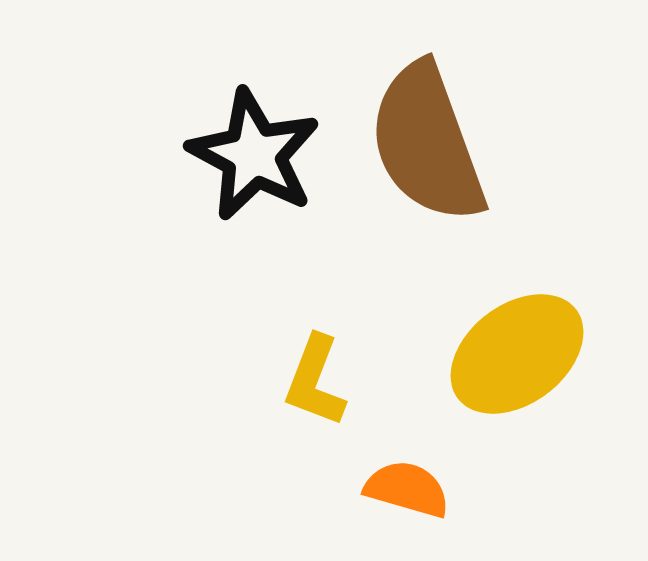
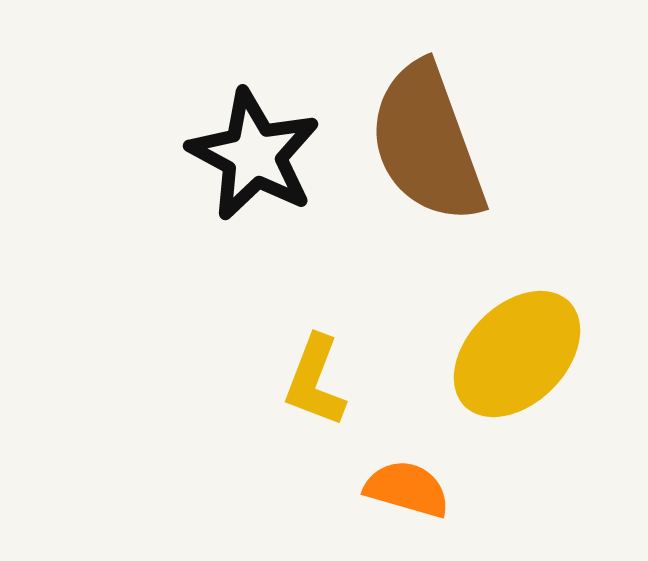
yellow ellipse: rotated 8 degrees counterclockwise
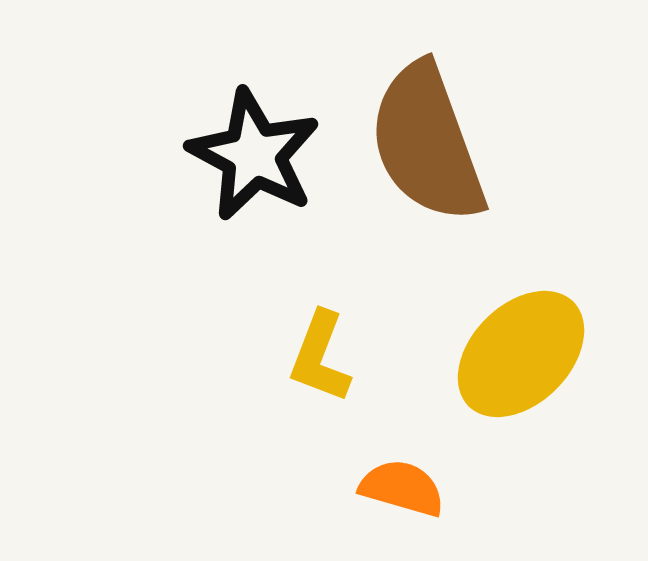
yellow ellipse: moved 4 px right
yellow L-shape: moved 5 px right, 24 px up
orange semicircle: moved 5 px left, 1 px up
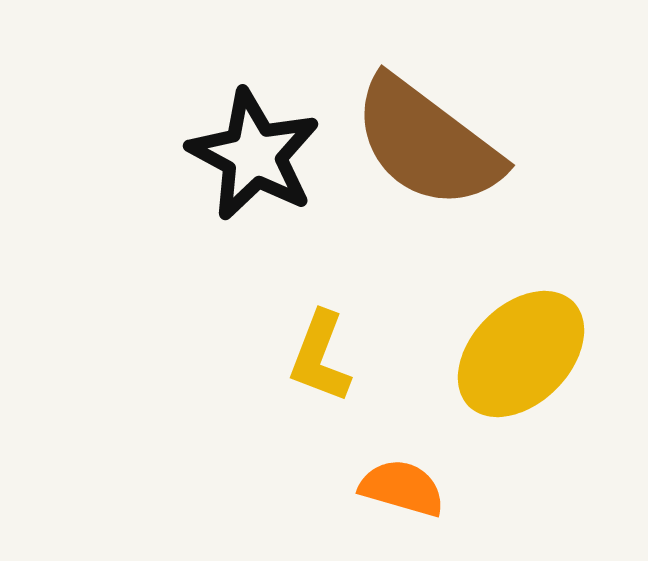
brown semicircle: rotated 33 degrees counterclockwise
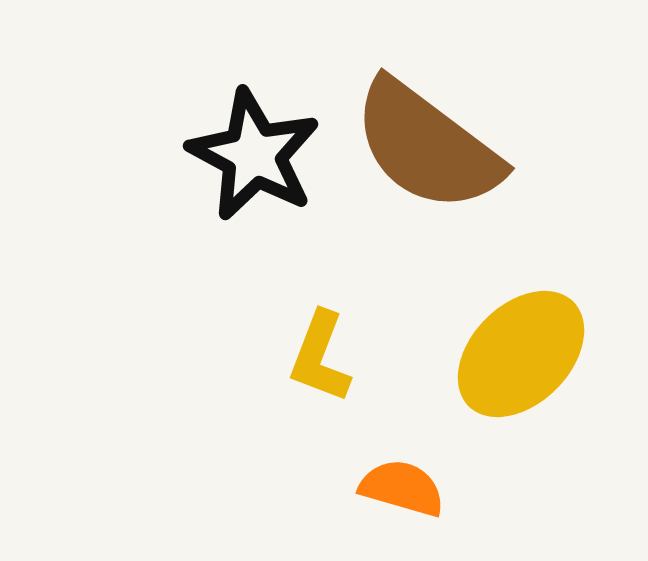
brown semicircle: moved 3 px down
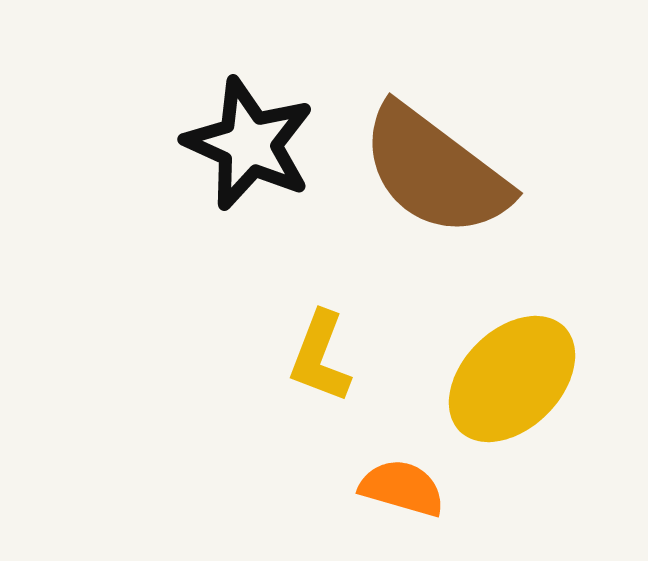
brown semicircle: moved 8 px right, 25 px down
black star: moved 5 px left, 11 px up; rotated 4 degrees counterclockwise
yellow ellipse: moved 9 px left, 25 px down
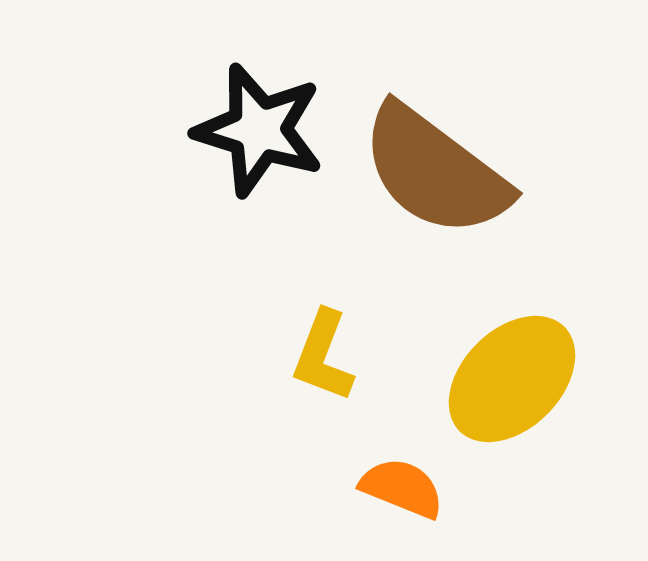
black star: moved 10 px right, 14 px up; rotated 7 degrees counterclockwise
yellow L-shape: moved 3 px right, 1 px up
orange semicircle: rotated 6 degrees clockwise
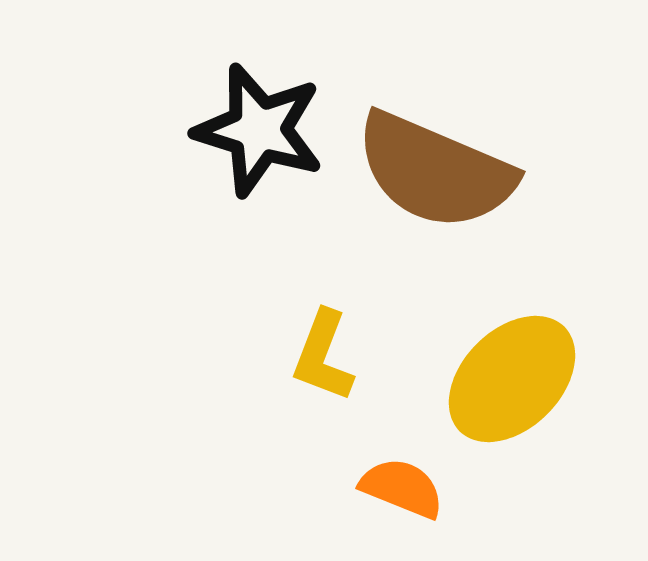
brown semicircle: rotated 14 degrees counterclockwise
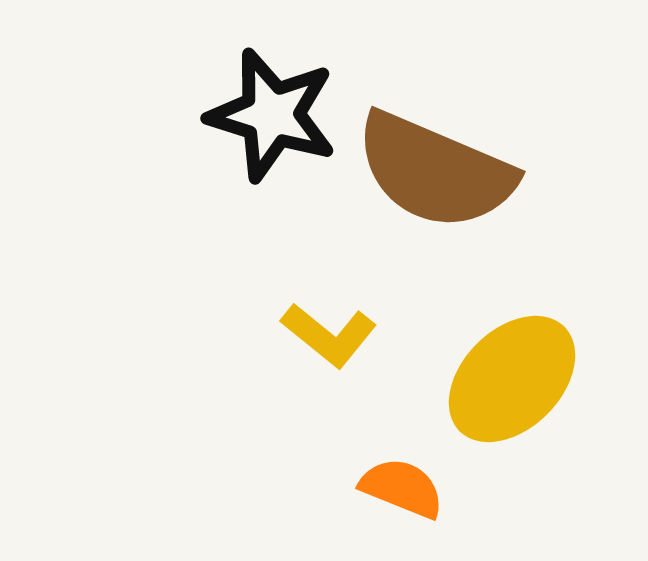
black star: moved 13 px right, 15 px up
yellow L-shape: moved 6 px right, 21 px up; rotated 72 degrees counterclockwise
